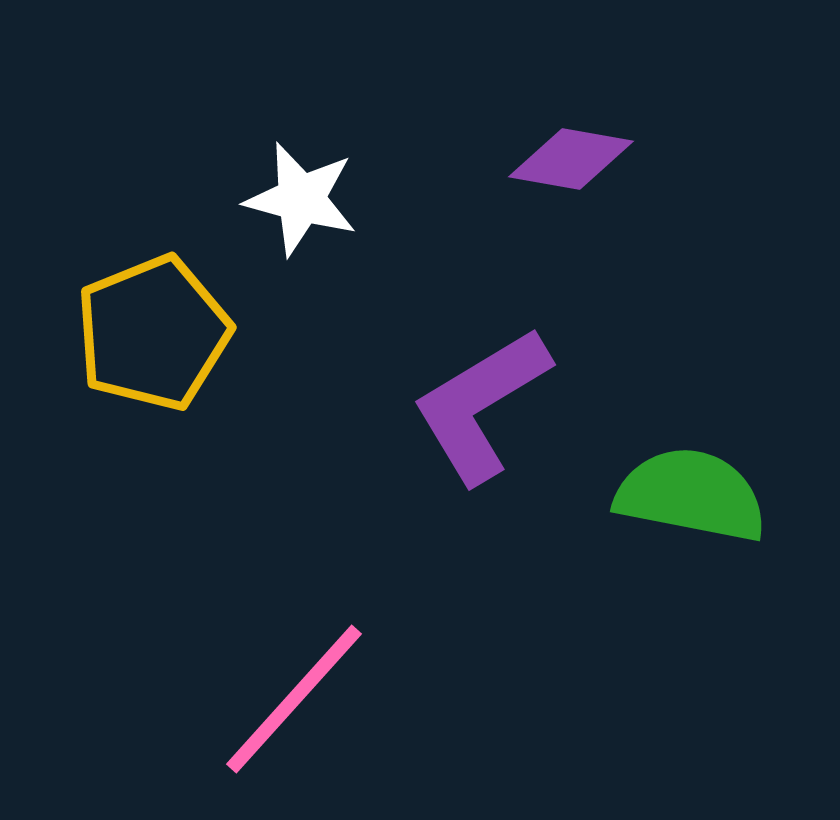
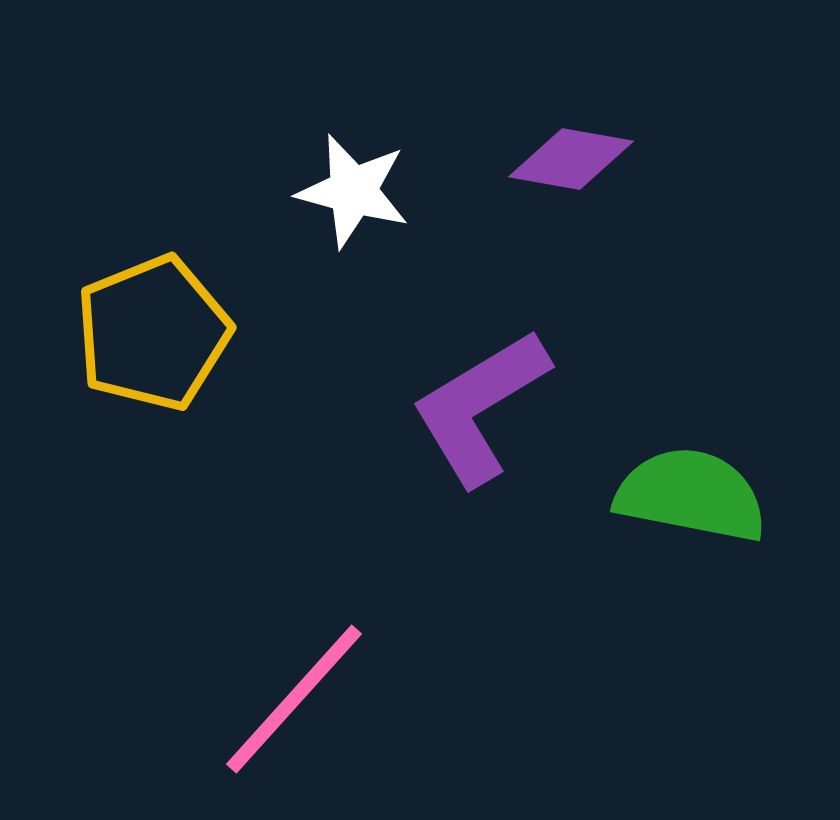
white star: moved 52 px right, 8 px up
purple L-shape: moved 1 px left, 2 px down
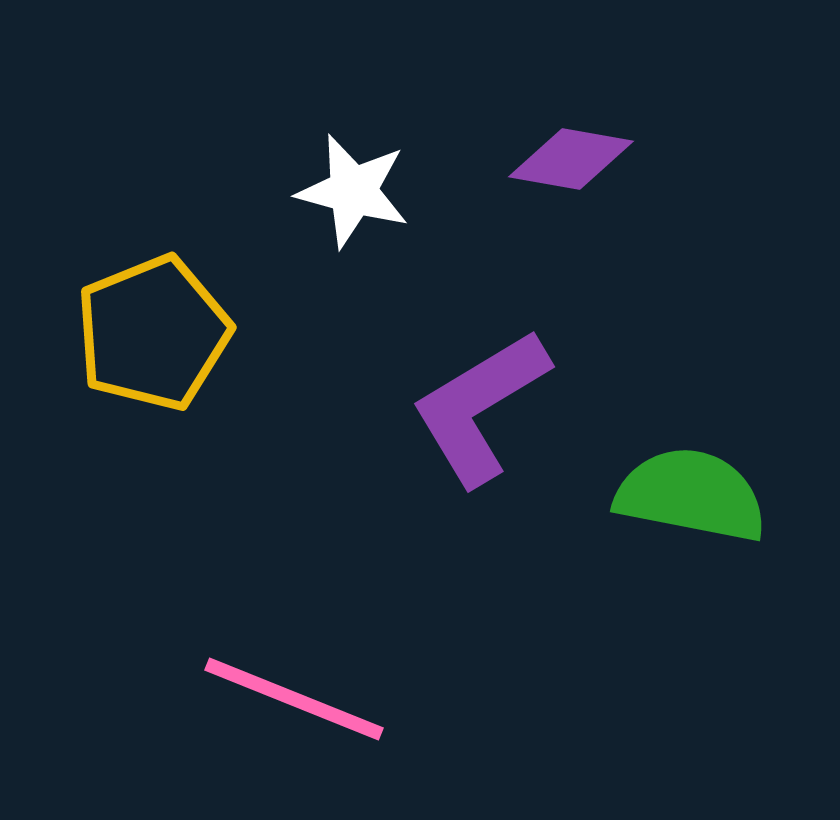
pink line: rotated 70 degrees clockwise
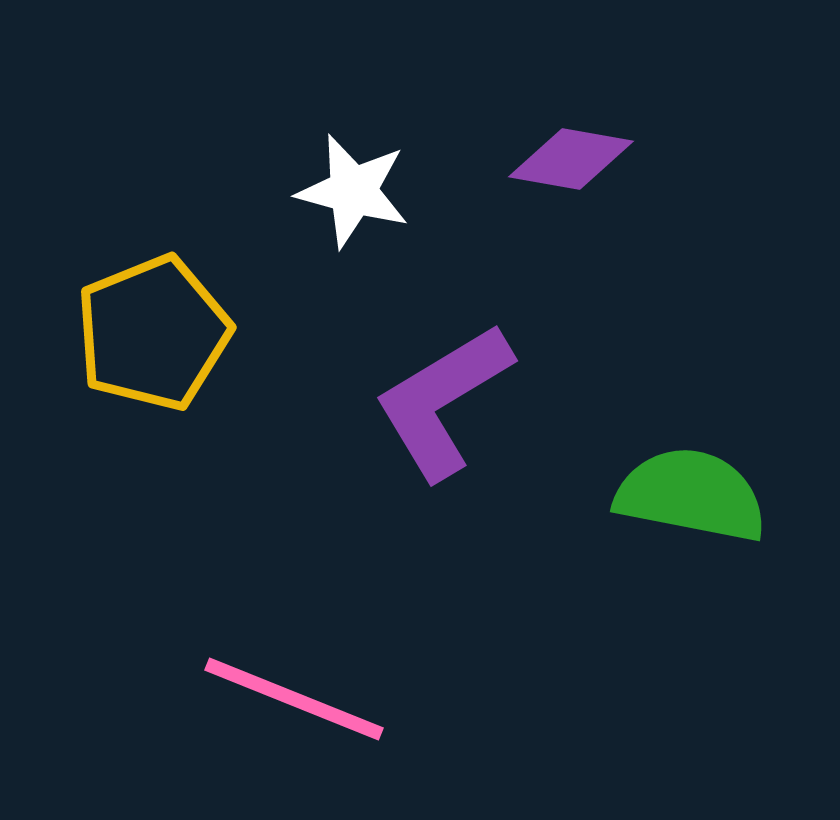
purple L-shape: moved 37 px left, 6 px up
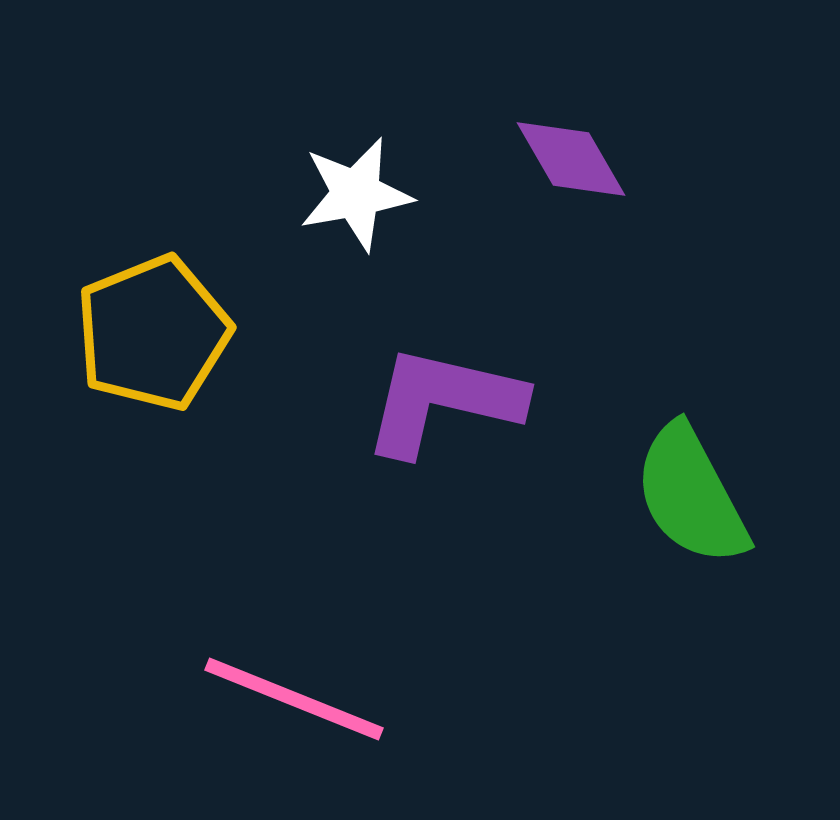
purple diamond: rotated 50 degrees clockwise
white star: moved 3 px right, 3 px down; rotated 25 degrees counterclockwise
purple L-shape: rotated 44 degrees clockwise
green semicircle: rotated 129 degrees counterclockwise
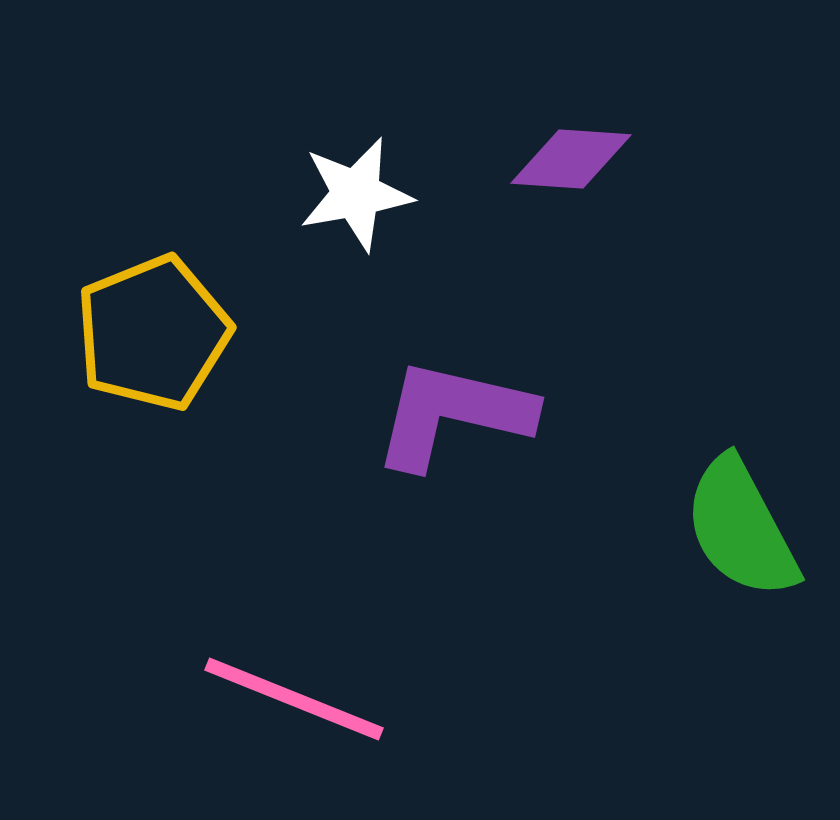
purple diamond: rotated 56 degrees counterclockwise
purple L-shape: moved 10 px right, 13 px down
green semicircle: moved 50 px right, 33 px down
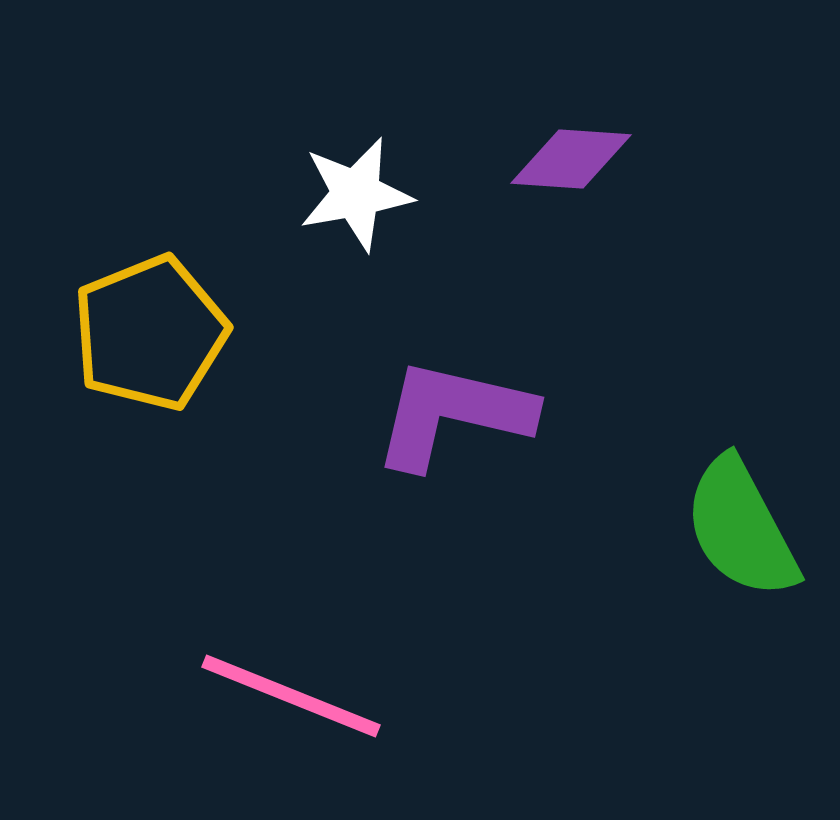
yellow pentagon: moved 3 px left
pink line: moved 3 px left, 3 px up
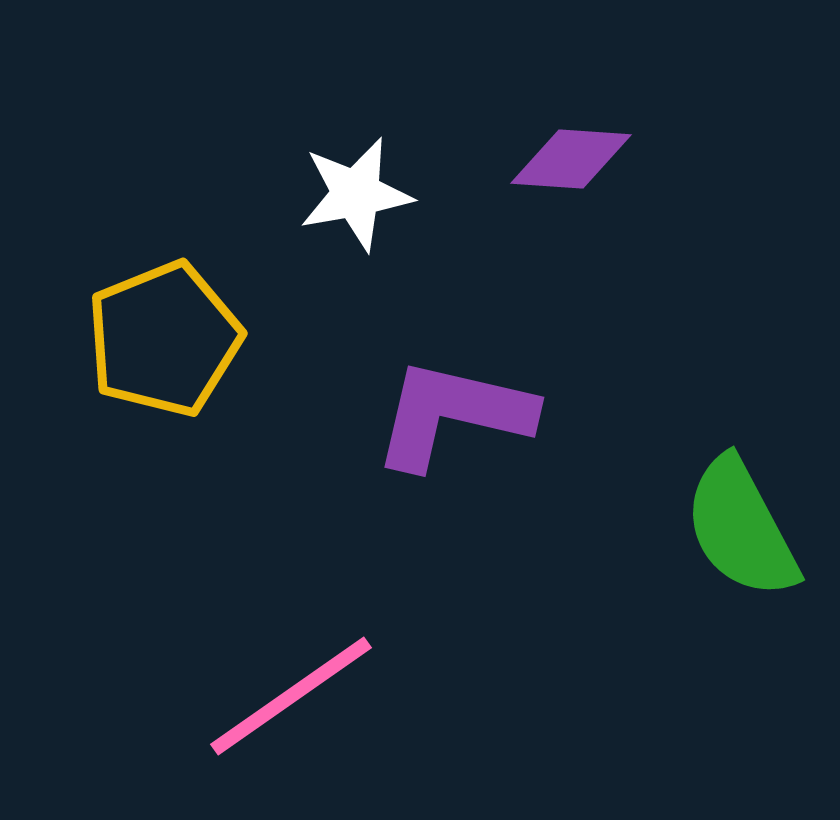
yellow pentagon: moved 14 px right, 6 px down
pink line: rotated 57 degrees counterclockwise
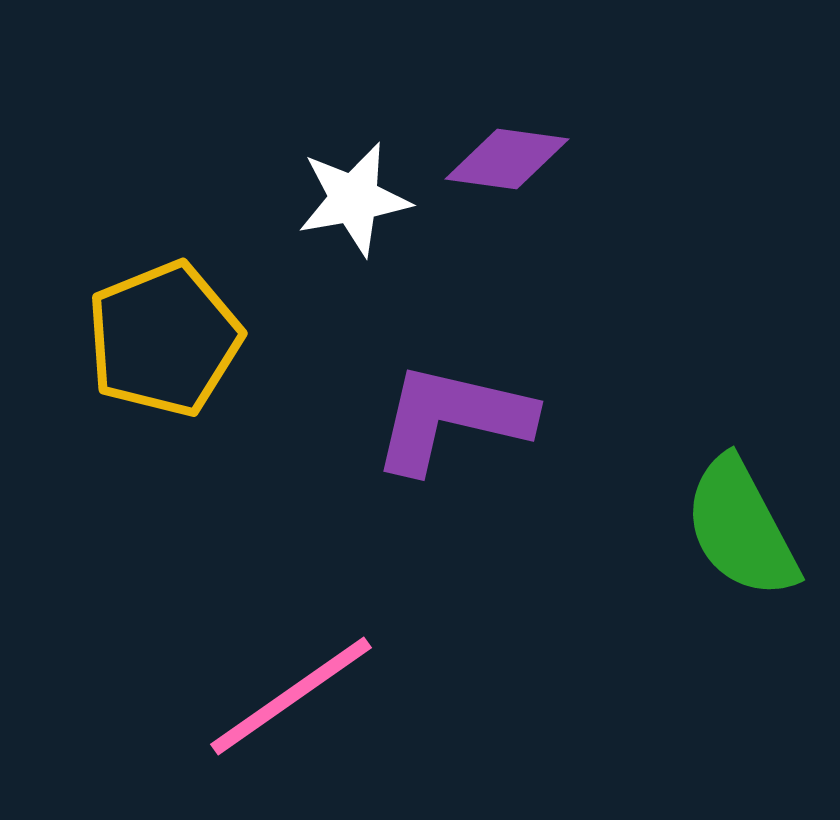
purple diamond: moved 64 px left; rotated 4 degrees clockwise
white star: moved 2 px left, 5 px down
purple L-shape: moved 1 px left, 4 px down
